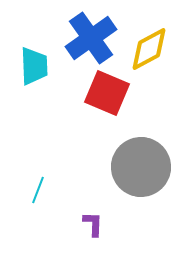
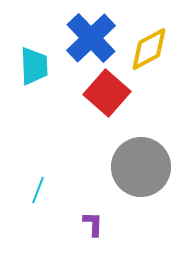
blue cross: rotated 9 degrees counterclockwise
red square: rotated 18 degrees clockwise
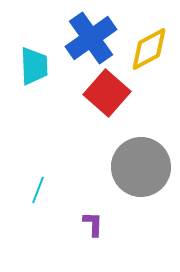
blue cross: rotated 9 degrees clockwise
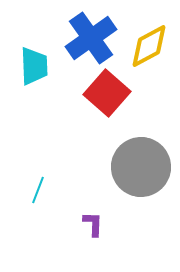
yellow diamond: moved 3 px up
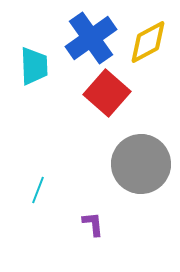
yellow diamond: moved 1 px left, 4 px up
gray circle: moved 3 px up
purple L-shape: rotated 8 degrees counterclockwise
